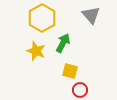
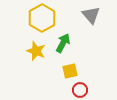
yellow square: rotated 28 degrees counterclockwise
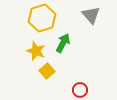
yellow hexagon: rotated 12 degrees clockwise
yellow square: moved 23 px left; rotated 28 degrees counterclockwise
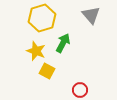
yellow square: rotated 21 degrees counterclockwise
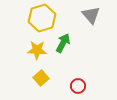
yellow star: moved 1 px right, 1 px up; rotated 18 degrees counterclockwise
yellow square: moved 6 px left, 7 px down; rotated 21 degrees clockwise
red circle: moved 2 px left, 4 px up
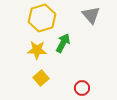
red circle: moved 4 px right, 2 px down
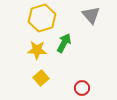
green arrow: moved 1 px right
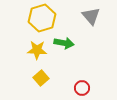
gray triangle: moved 1 px down
green arrow: rotated 72 degrees clockwise
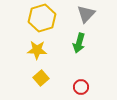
gray triangle: moved 5 px left, 2 px up; rotated 24 degrees clockwise
green arrow: moved 15 px right; rotated 96 degrees clockwise
red circle: moved 1 px left, 1 px up
